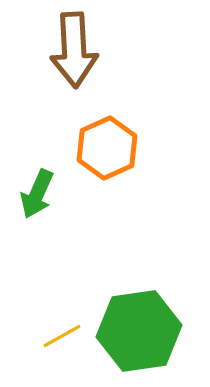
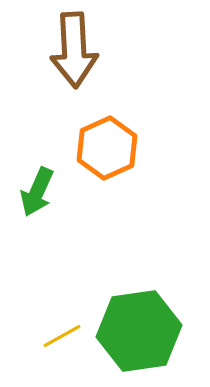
green arrow: moved 2 px up
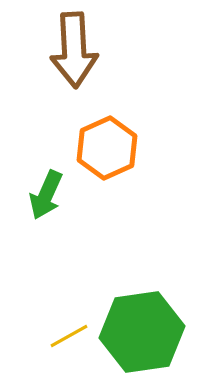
green arrow: moved 9 px right, 3 px down
green hexagon: moved 3 px right, 1 px down
yellow line: moved 7 px right
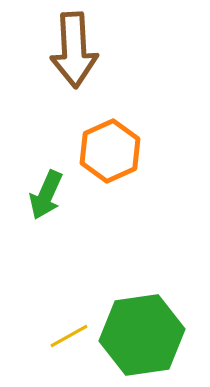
orange hexagon: moved 3 px right, 3 px down
green hexagon: moved 3 px down
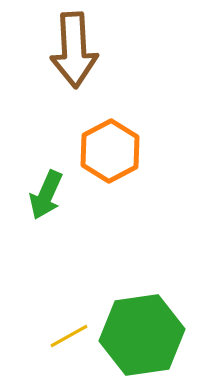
orange hexagon: rotated 4 degrees counterclockwise
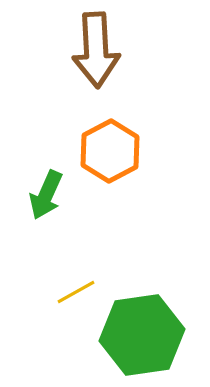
brown arrow: moved 22 px right
yellow line: moved 7 px right, 44 px up
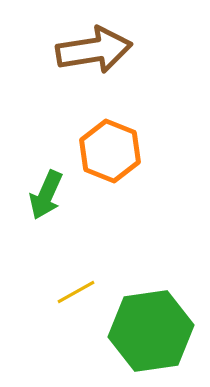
brown arrow: moved 2 px left; rotated 96 degrees counterclockwise
orange hexagon: rotated 10 degrees counterclockwise
green hexagon: moved 9 px right, 4 px up
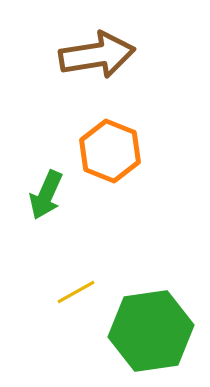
brown arrow: moved 3 px right, 5 px down
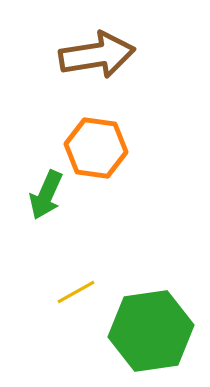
orange hexagon: moved 14 px left, 3 px up; rotated 14 degrees counterclockwise
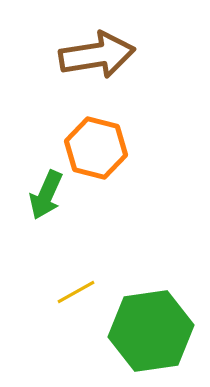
orange hexagon: rotated 6 degrees clockwise
